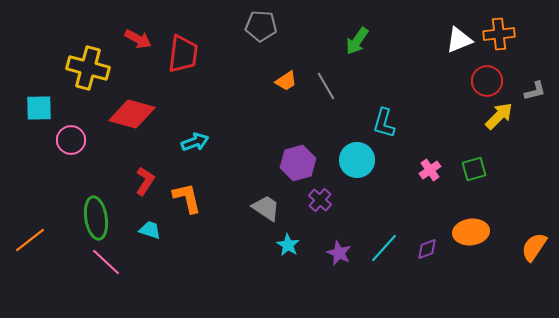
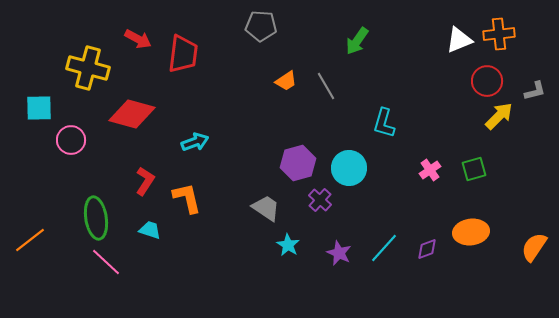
cyan circle: moved 8 px left, 8 px down
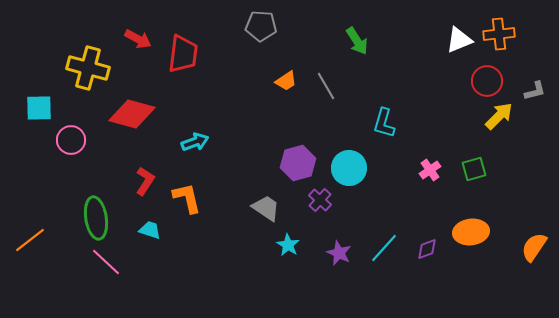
green arrow: rotated 68 degrees counterclockwise
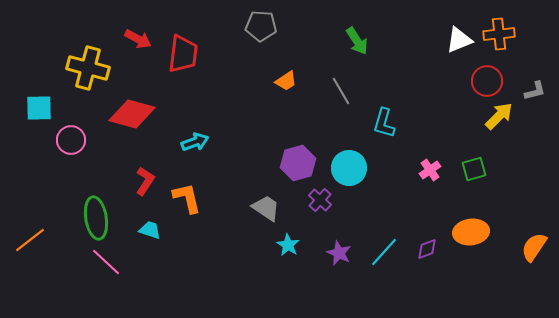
gray line: moved 15 px right, 5 px down
cyan line: moved 4 px down
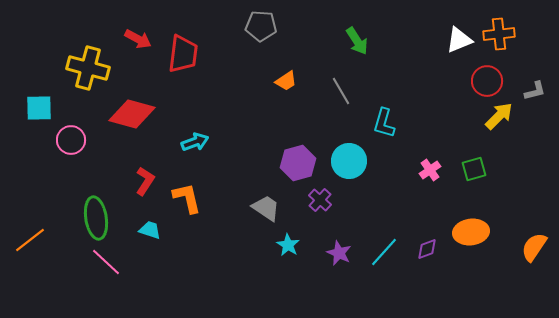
cyan circle: moved 7 px up
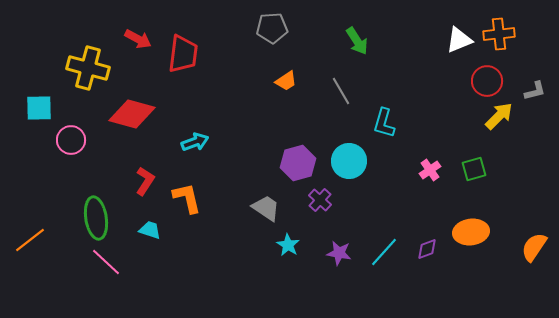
gray pentagon: moved 11 px right, 2 px down; rotated 8 degrees counterclockwise
purple star: rotated 15 degrees counterclockwise
